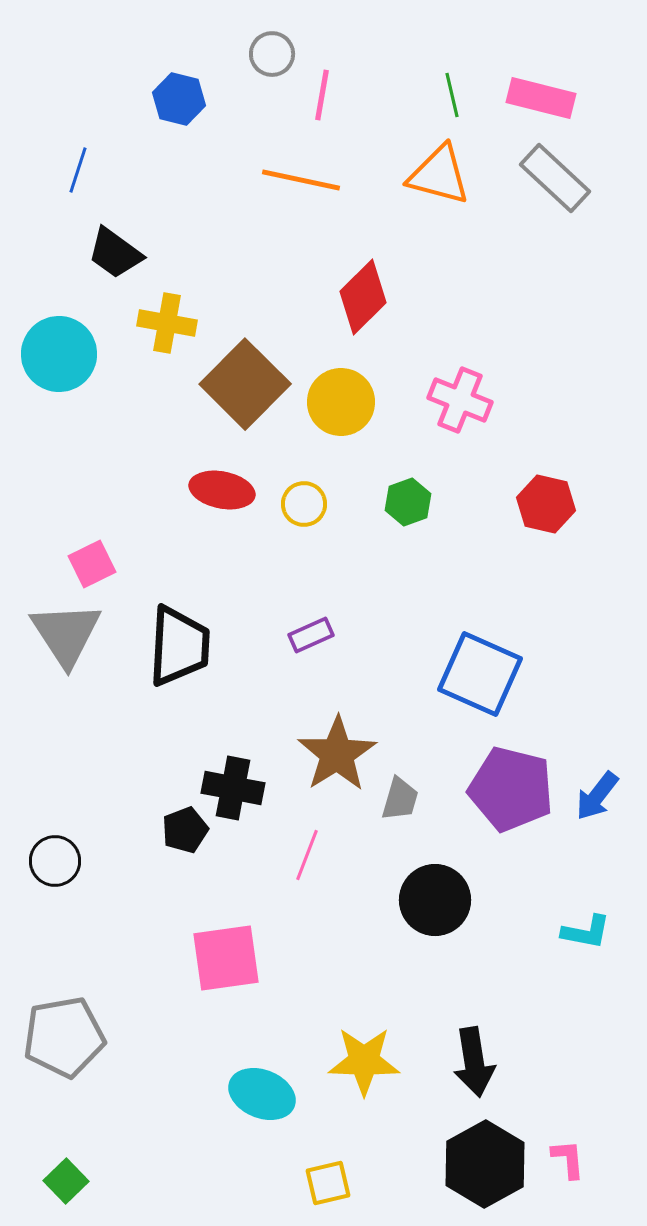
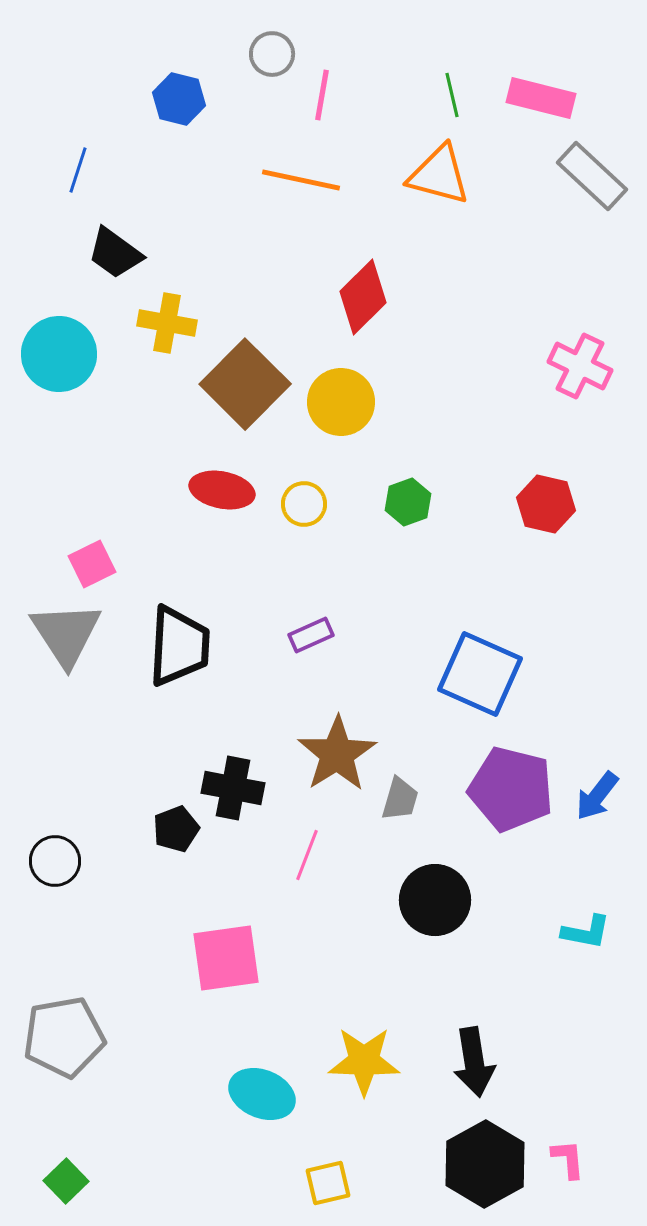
gray rectangle at (555, 178): moved 37 px right, 2 px up
pink cross at (460, 400): moved 120 px right, 34 px up; rotated 4 degrees clockwise
black pentagon at (185, 830): moved 9 px left, 1 px up
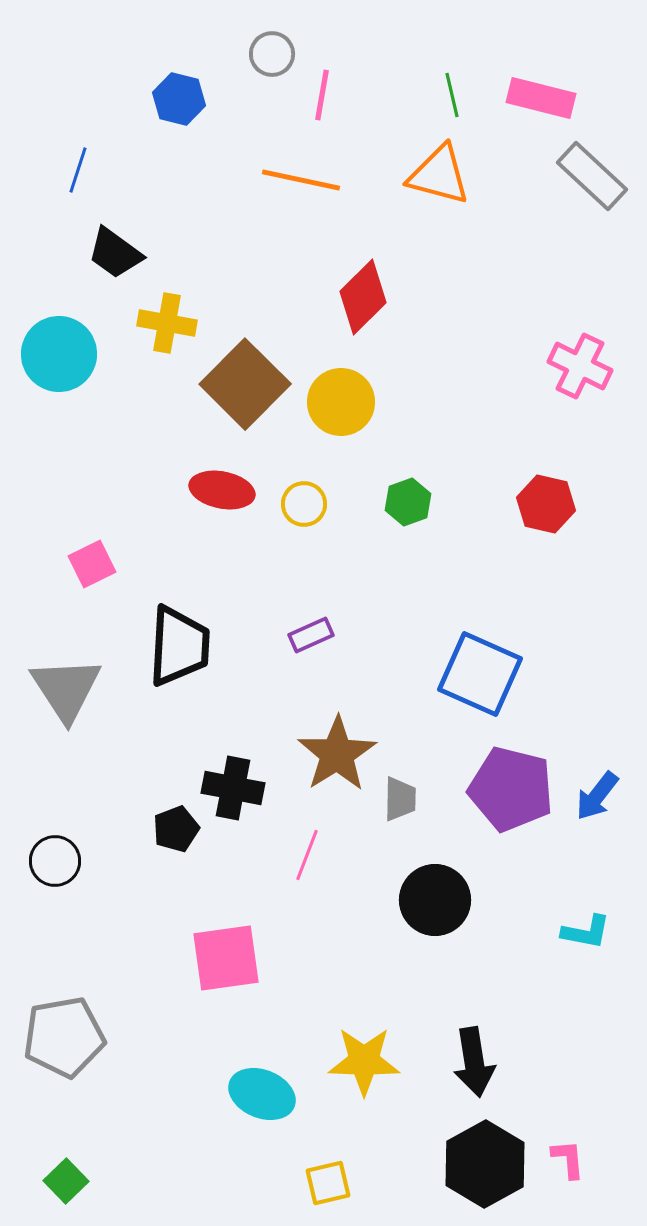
gray triangle at (66, 634): moved 55 px down
gray trapezoid at (400, 799): rotated 15 degrees counterclockwise
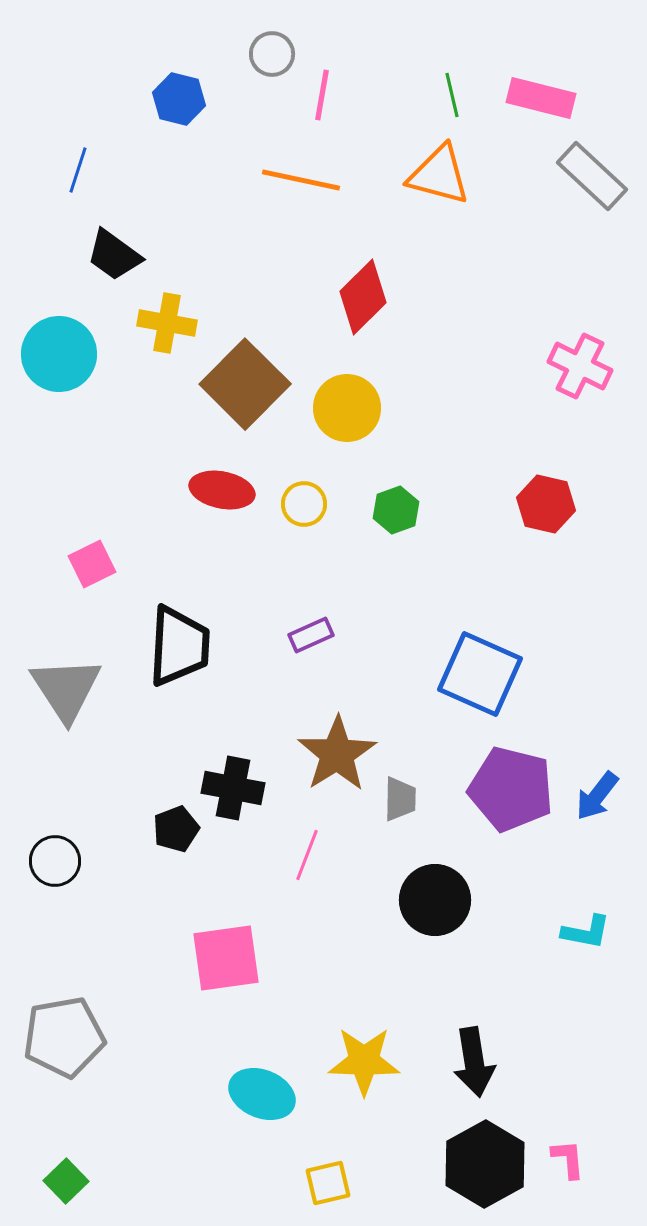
black trapezoid at (115, 253): moved 1 px left, 2 px down
yellow circle at (341, 402): moved 6 px right, 6 px down
green hexagon at (408, 502): moved 12 px left, 8 px down
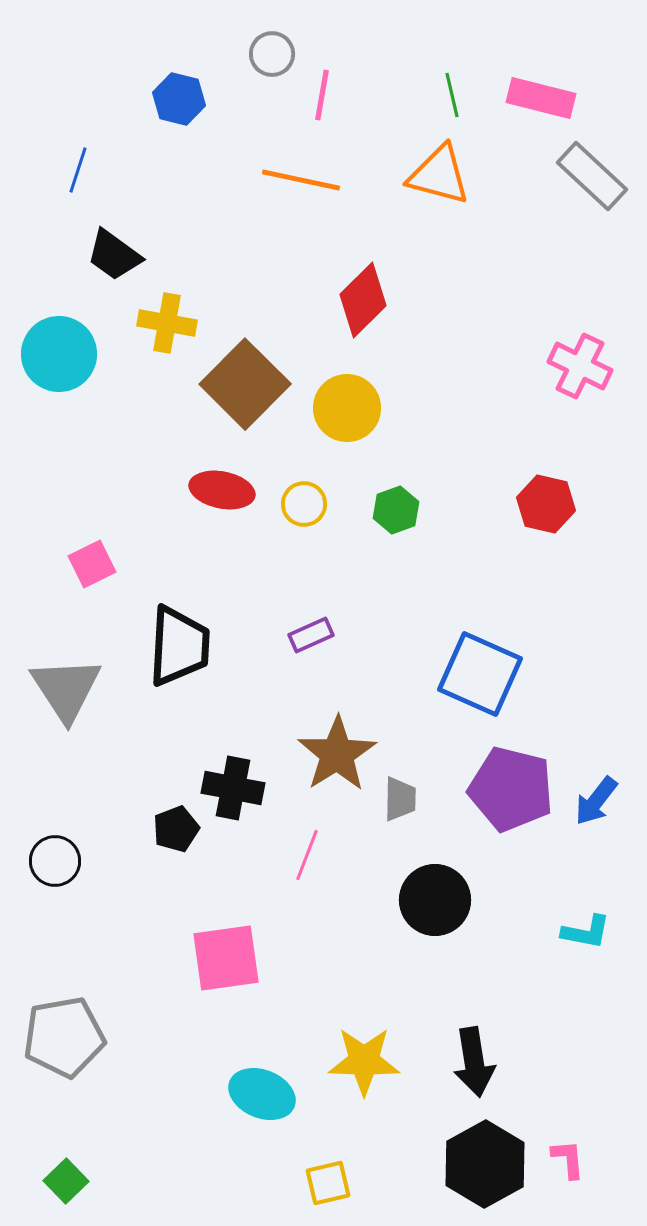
red diamond at (363, 297): moved 3 px down
blue arrow at (597, 796): moved 1 px left, 5 px down
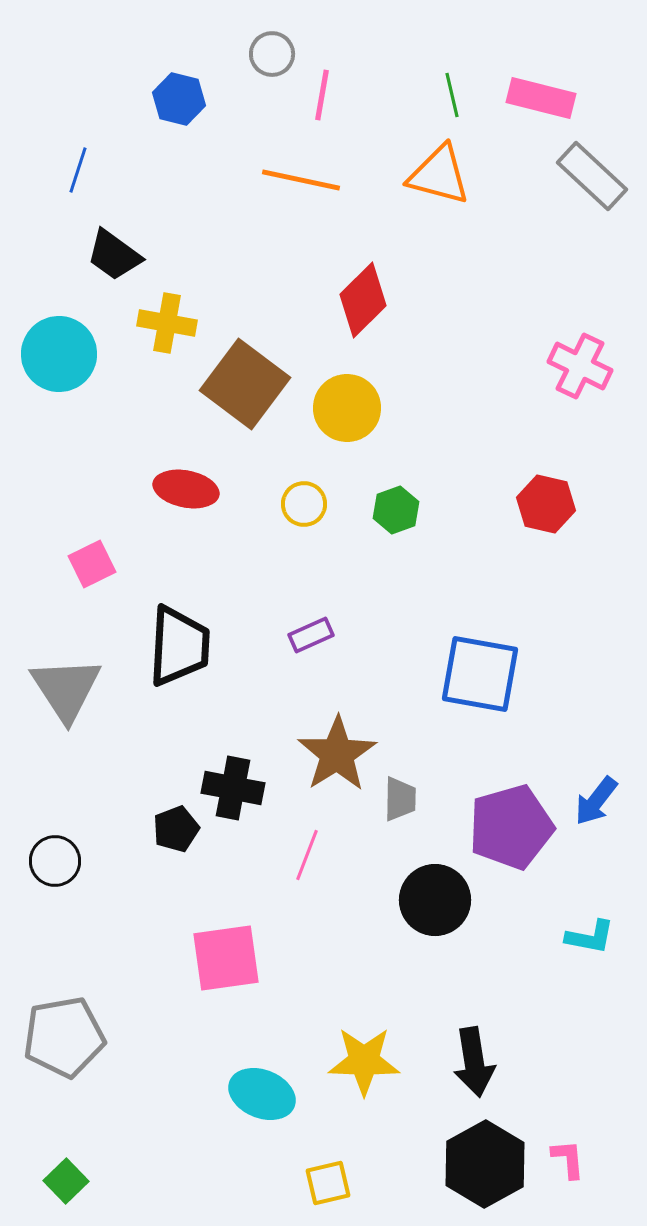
brown square at (245, 384): rotated 8 degrees counterclockwise
red ellipse at (222, 490): moved 36 px left, 1 px up
blue square at (480, 674): rotated 14 degrees counterclockwise
purple pentagon at (511, 789): moved 38 px down; rotated 30 degrees counterclockwise
cyan L-shape at (586, 932): moved 4 px right, 5 px down
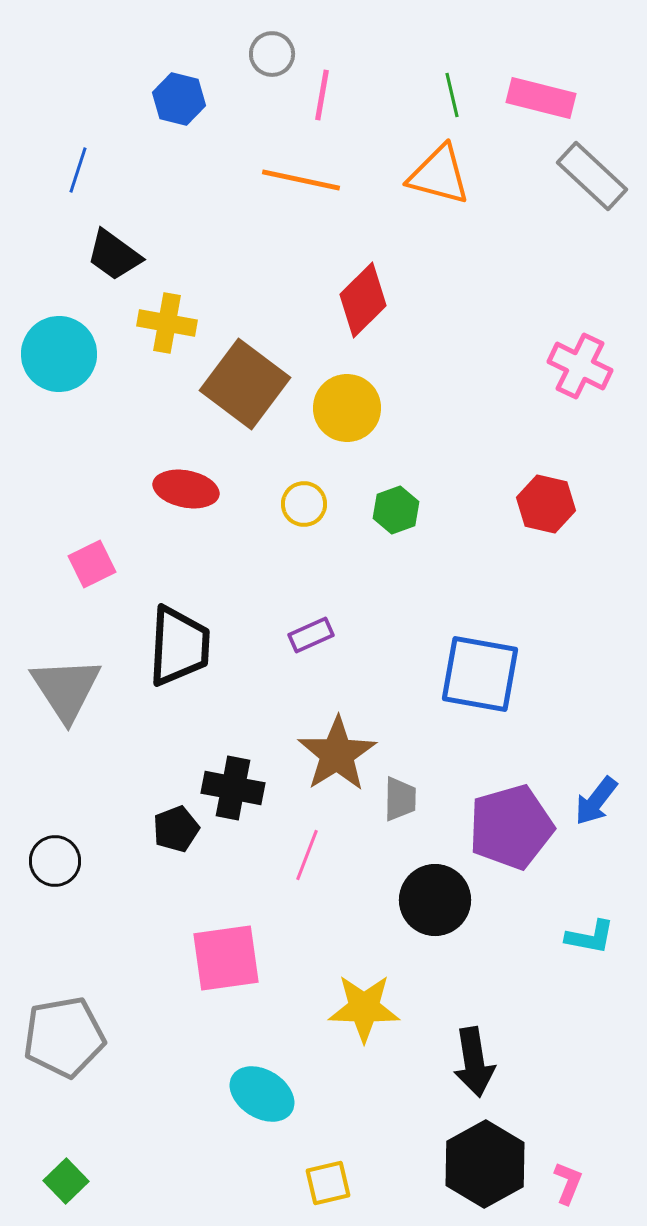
yellow star at (364, 1061): moved 53 px up
cyan ellipse at (262, 1094): rotated 10 degrees clockwise
pink L-shape at (568, 1159): moved 24 px down; rotated 27 degrees clockwise
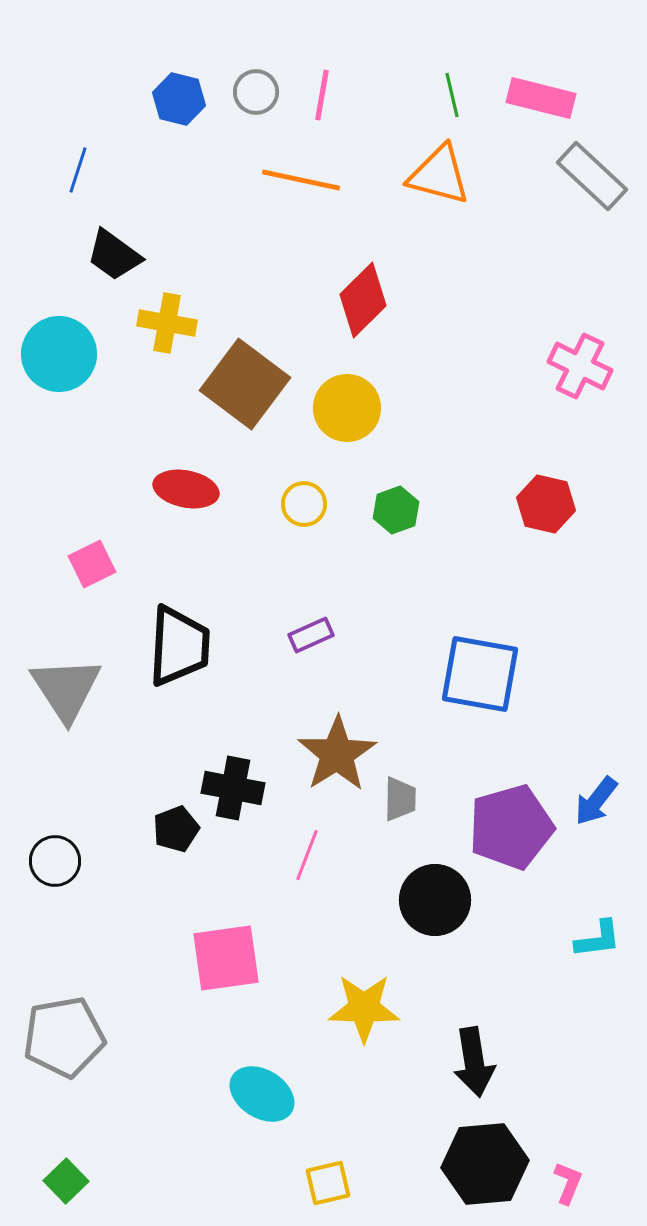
gray circle at (272, 54): moved 16 px left, 38 px down
cyan L-shape at (590, 937): moved 8 px right, 2 px down; rotated 18 degrees counterclockwise
black hexagon at (485, 1164): rotated 24 degrees clockwise
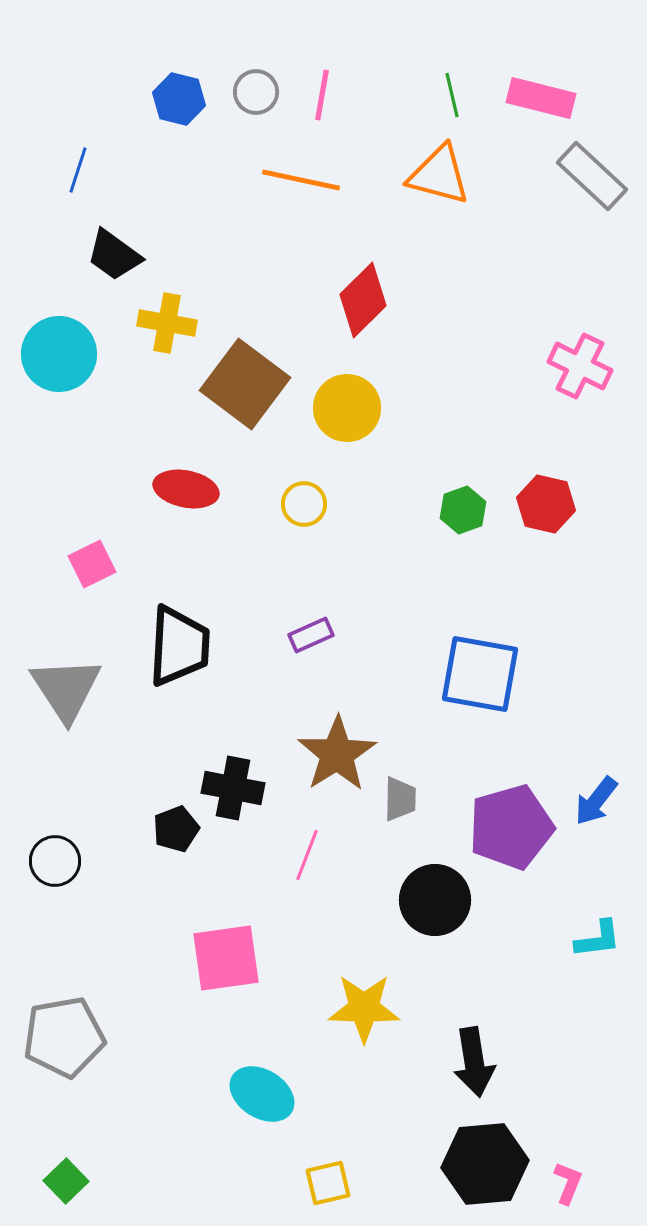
green hexagon at (396, 510): moved 67 px right
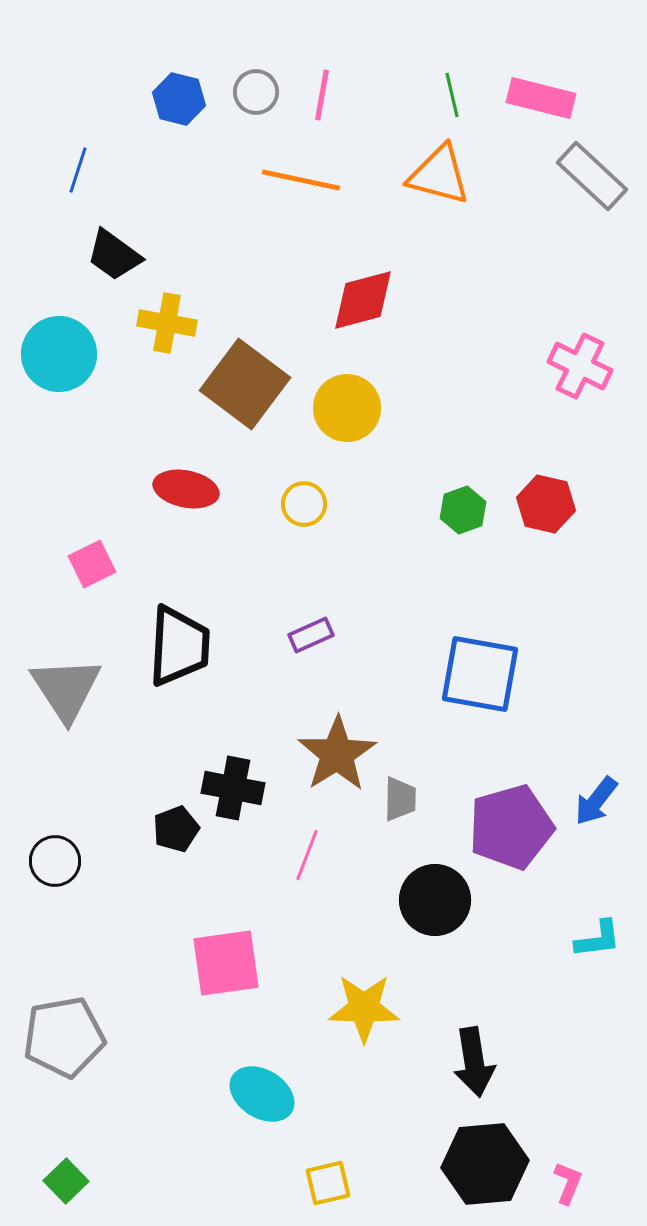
red diamond at (363, 300): rotated 30 degrees clockwise
pink square at (226, 958): moved 5 px down
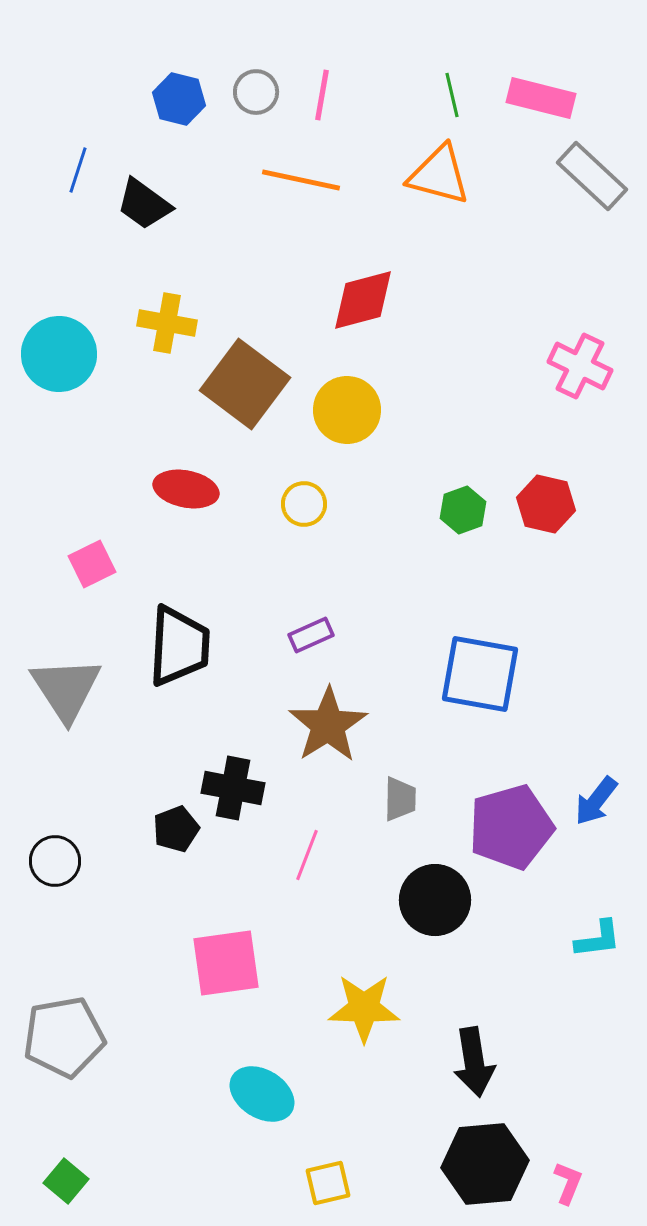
black trapezoid at (114, 255): moved 30 px right, 51 px up
yellow circle at (347, 408): moved 2 px down
brown star at (337, 754): moved 9 px left, 29 px up
green square at (66, 1181): rotated 6 degrees counterclockwise
